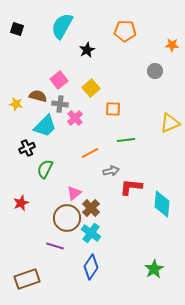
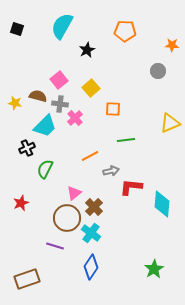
gray circle: moved 3 px right
yellow star: moved 1 px left, 1 px up
orange line: moved 3 px down
brown cross: moved 3 px right, 1 px up
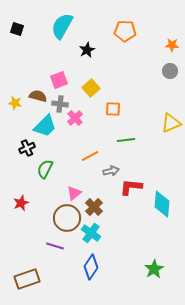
gray circle: moved 12 px right
pink square: rotated 18 degrees clockwise
yellow triangle: moved 1 px right
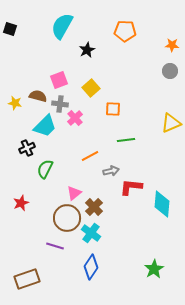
black square: moved 7 px left
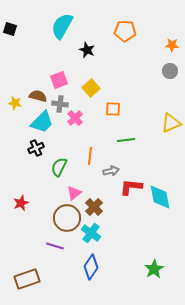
black star: rotated 21 degrees counterclockwise
cyan trapezoid: moved 3 px left, 4 px up
black cross: moved 9 px right
orange line: rotated 54 degrees counterclockwise
green semicircle: moved 14 px right, 2 px up
cyan diamond: moved 2 px left, 7 px up; rotated 16 degrees counterclockwise
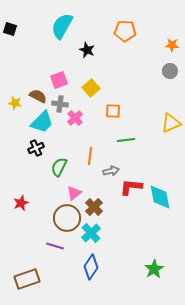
brown semicircle: rotated 12 degrees clockwise
orange square: moved 2 px down
cyan cross: rotated 12 degrees clockwise
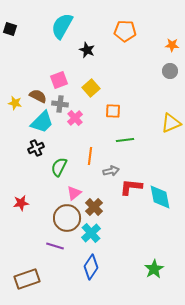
green line: moved 1 px left
red star: rotated 14 degrees clockwise
